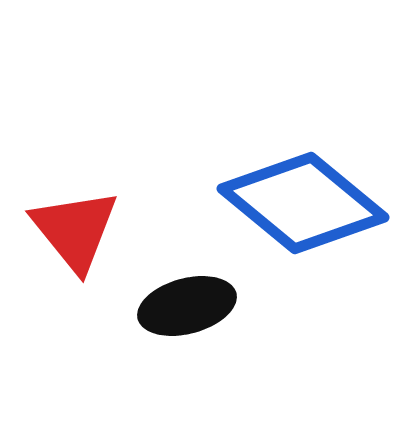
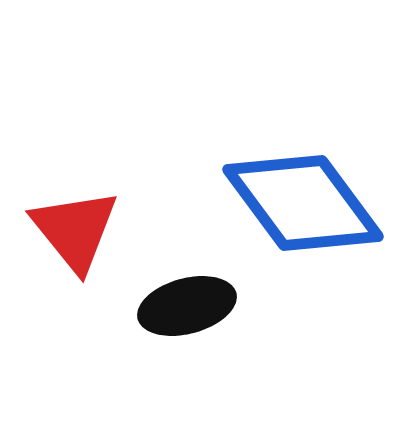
blue diamond: rotated 14 degrees clockwise
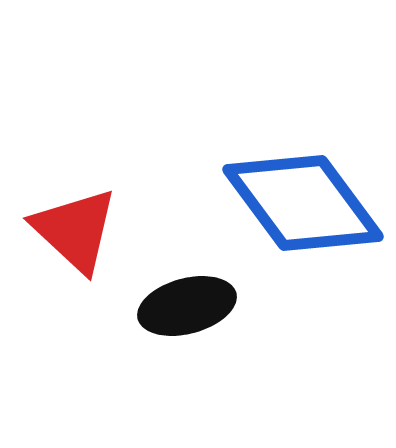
red triangle: rotated 8 degrees counterclockwise
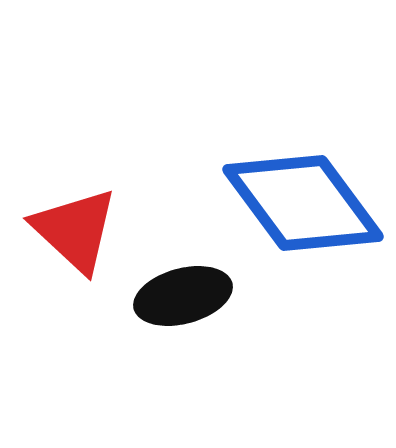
black ellipse: moved 4 px left, 10 px up
